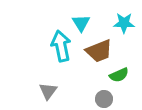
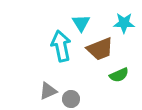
brown trapezoid: moved 1 px right, 2 px up
gray triangle: rotated 30 degrees clockwise
gray circle: moved 33 px left
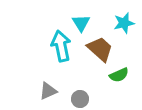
cyan star: rotated 15 degrees counterclockwise
brown trapezoid: rotated 116 degrees counterclockwise
gray circle: moved 9 px right
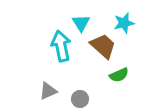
brown trapezoid: moved 3 px right, 3 px up
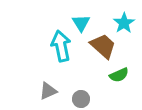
cyan star: rotated 20 degrees counterclockwise
gray circle: moved 1 px right
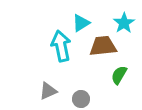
cyan triangle: rotated 30 degrees clockwise
brown trapezoid: rotated 48 degrees counterclockwise
green semicircle: rotated 144 degrees clockwise
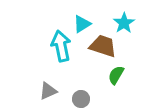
cyan triangle: moved 1 px right, 1 px down
brown trapezoid: rotated 24 degrees clockwise
green semicircle: moved 3 px left
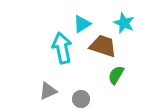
cyan star: rotated 15 degrees counterclockwise
cyan arrow: moved 1 px right, 2 px down
